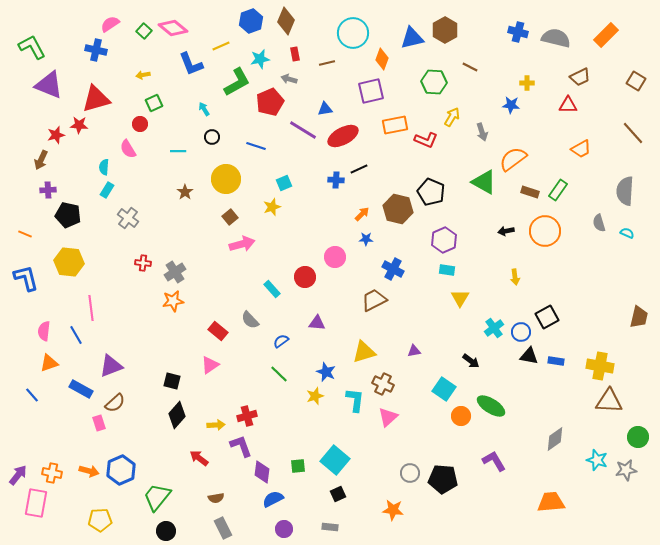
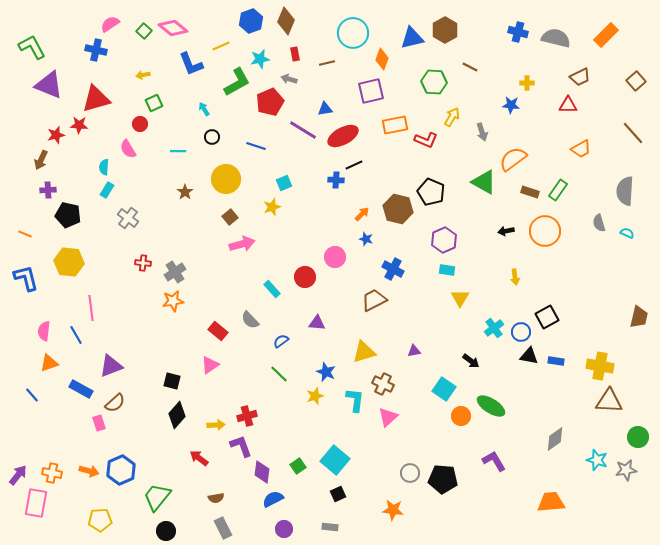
brown square at (636, 81): rotated 18 degrees clockwise
black line at (359, 169): moved 5 px left, 4 px up
blue star at (366, 239): rotated 16 degrees clockwise
green square at (298, 466): rotated 28 degrees counterclockwise
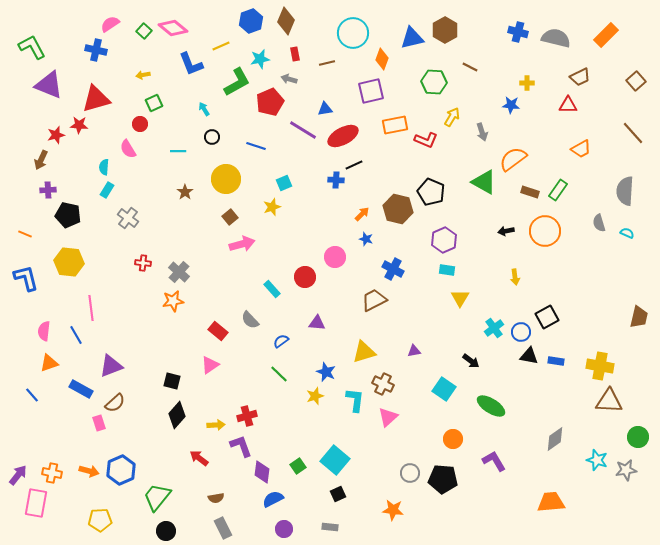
gray cross at (175, 272): moved 4 px right; rotated 15 degrees counterclockwise
orange circle at (461, 416): moved 8 px left, 23 px down
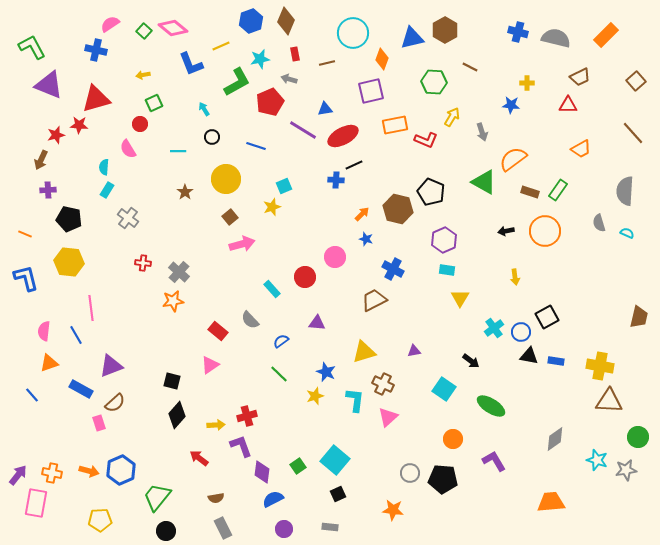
cyan square at (284, 183): moved 3 px down
black pentagon at (68, 215): moved 1 px right, 4 px down
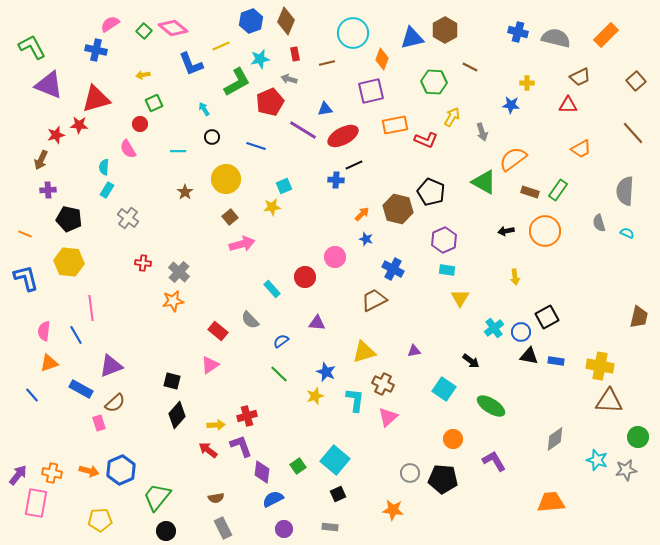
yellow star at (272, 207): rotated 12 degrees clockwise
red arrow at (199, 458): moved 9 px right, 8 px up
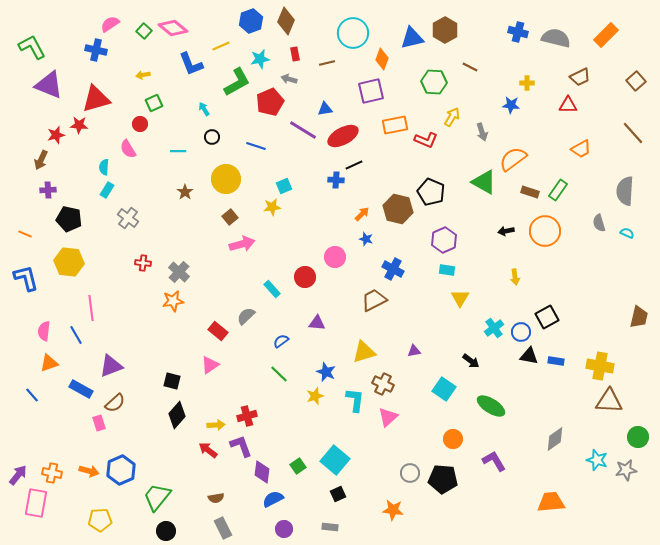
gray semicircle at (250, 320): moved 4 px left, 4 px up; rotated 90 degrees clockwise
